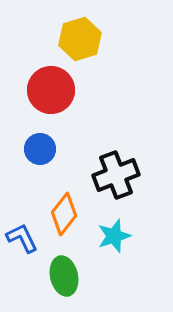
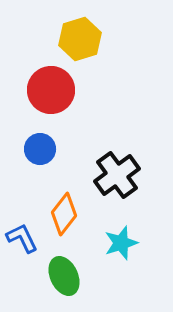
black cross: moved 1 px right; rotated 15 degrees counterclockwise
cyan star: moved 7 px right, 7 px down
green ellipse: rotated 12 degrees counterclockwise
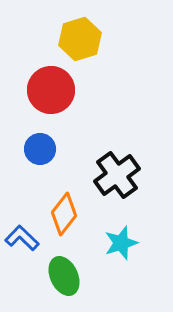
blue L-shape: rotated 20 degrees counterclockwise
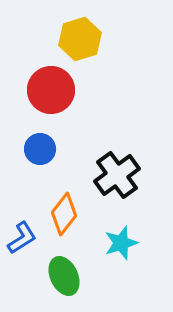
blue L-shape: rotated 104 degrees clockwise
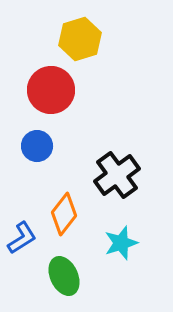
blue circle: moved 3 px left, 3 px up
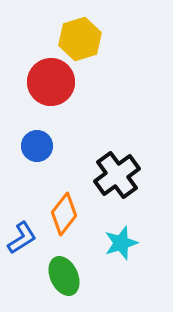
red circle: moved 8 px up
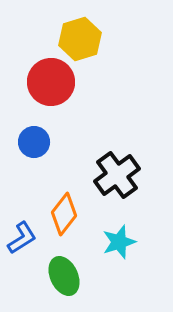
blue circle: moved 3 px left, 4 px up
cyan star: moved 2 px left, 1 px up
